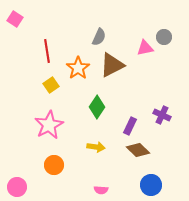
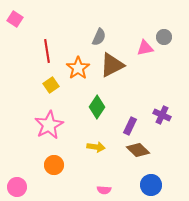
pink semicircle: moved 3 px right
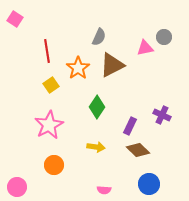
blue circle: moved 2 px left, 1 px up
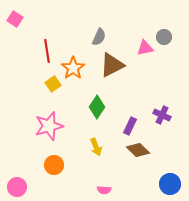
orange star: moved 5 px left
yellow square: moved 2 px right, 1 px up
pink star: moved 1 px down; rotated 12 degrees clockwise
yellow arrow: rotated 60 degrees clockwise
blue circle: moved 21 px right
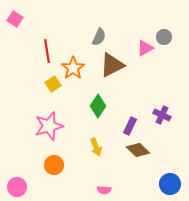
pink triangle: rotated 18 degrees counterclockwise
green diamond: moved 1 px right, 1 px up
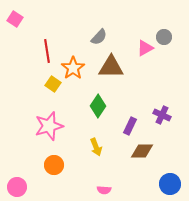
gray semicircle: rotated 18 degrees clockwise
brown triangle: moved 1 px left, 2 px down; rotated 28 degrees clockwise
yellow square: rotated 21 degrees counterclockwise
brown diamond: moved 4 px right, 1 px down; rotated 45 degrees counterclockwise
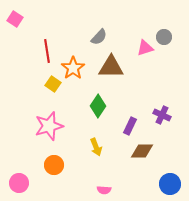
pink triangle: rotated 12 degrees clockwise
pink circle: moved 2 px right, 4 px up
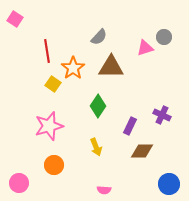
blue circle: moved 1 px left
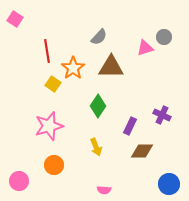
pink circle: moved 2 px up
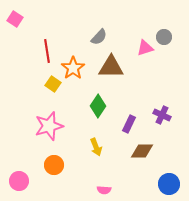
purple rectangle: moved 1 px left, 2 px up
